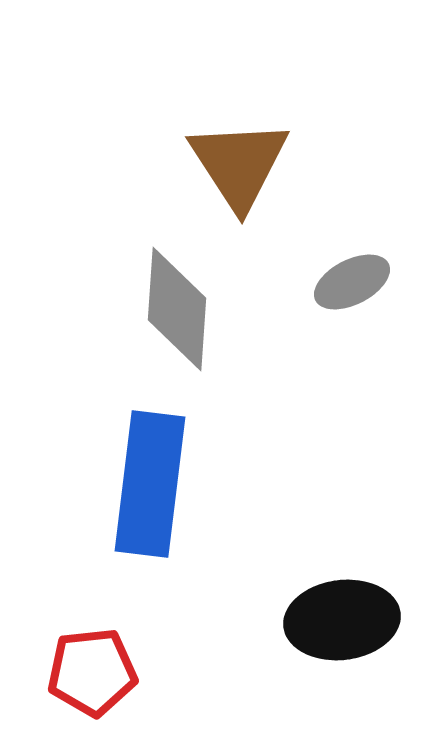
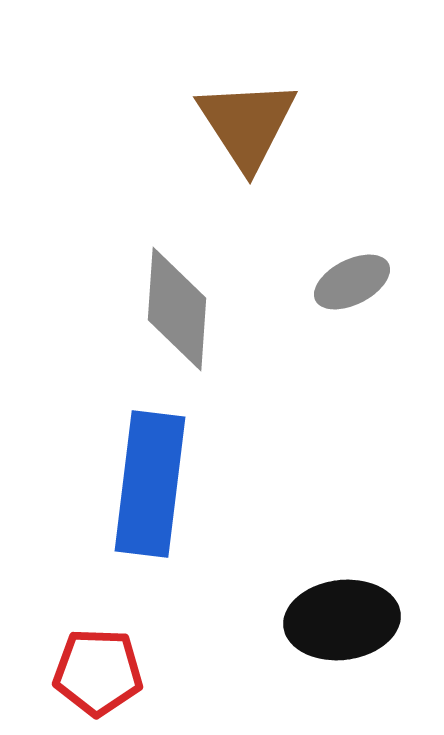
brown triangle: moved 8 px right, 40 px up
red pentagon: moved 6 px right; rotated 8 degrees clockwise
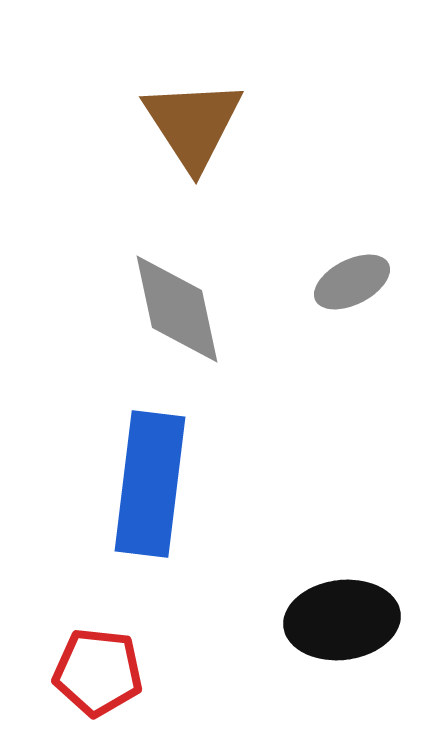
brown triangle: moved 54 px left
gray diamond: rotated 16 degrees counterclockwise
red pentagon: rotated 4 degrees clockwise
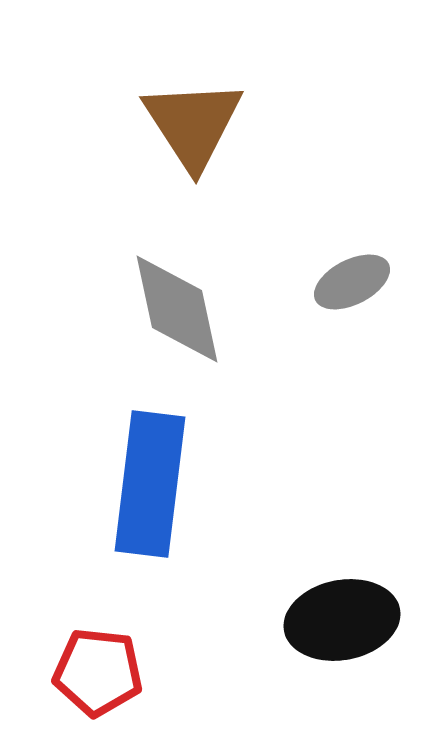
black ellipse: rotated 4 degrees counterclockwise
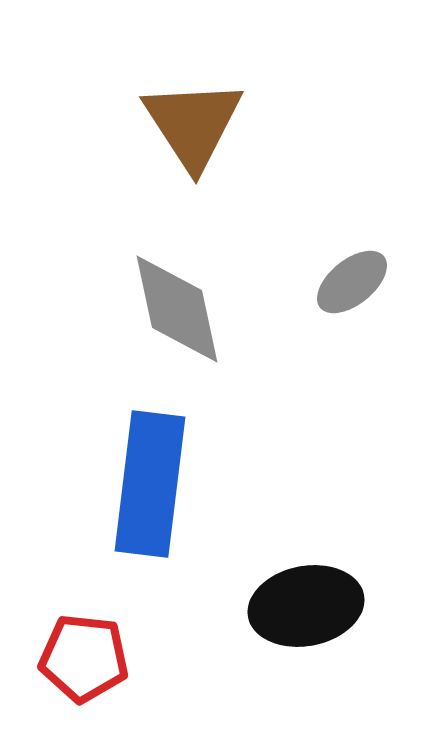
gray ellipse: rotated 12 degrees counterclockwise
black ellipse: moved 36 px left, 14 px up
red pentagon: moved 14 px left, 14 px up
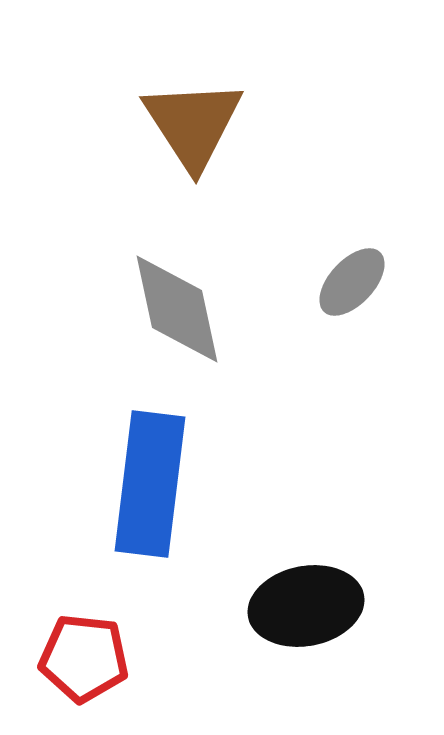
gray ellipse: rotated 8 degrees counterclockwise
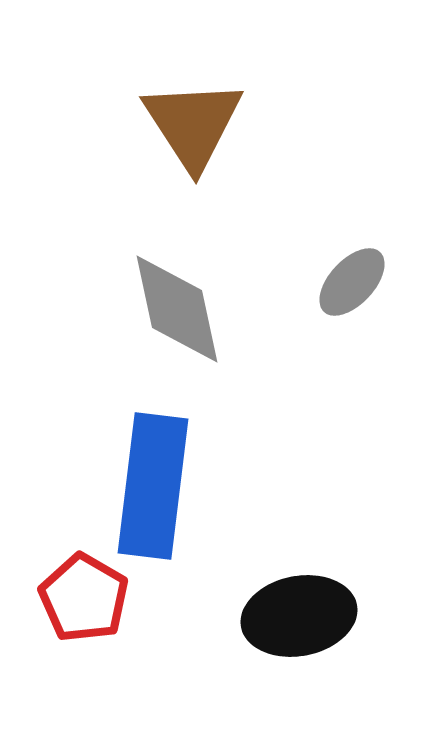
blue rectangle: moved 3 px right, 2 px down
black ellipse: moved 7 px left, 10 px down
red pentagon: moved 60 px up; rotated 24 degrees clockwise
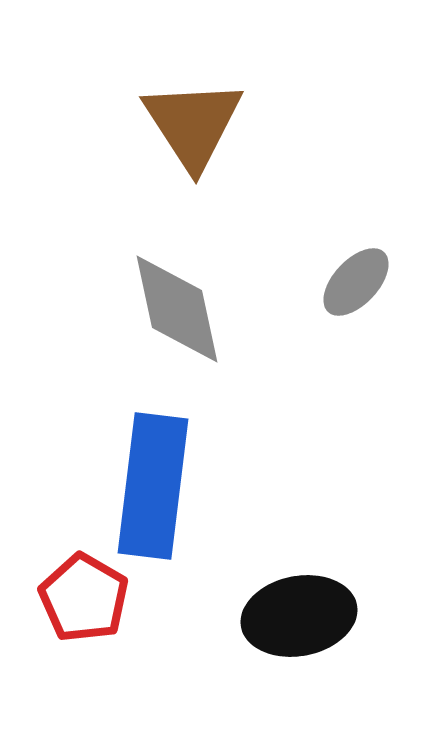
gray ellipse: moved 4 px right
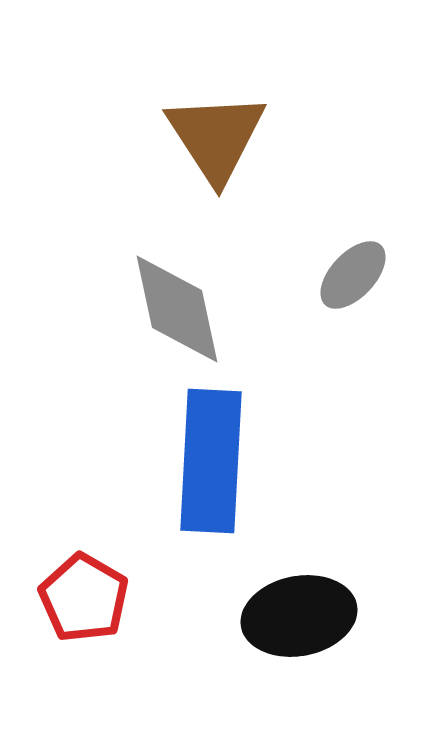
brown triangle: moved 23 px right, 13 px down
gray ellipse: moved 3 px left, 7 px up
blue rectangle: moved 58 px right, 25 px up; rotated 4 degrees counterclockwise
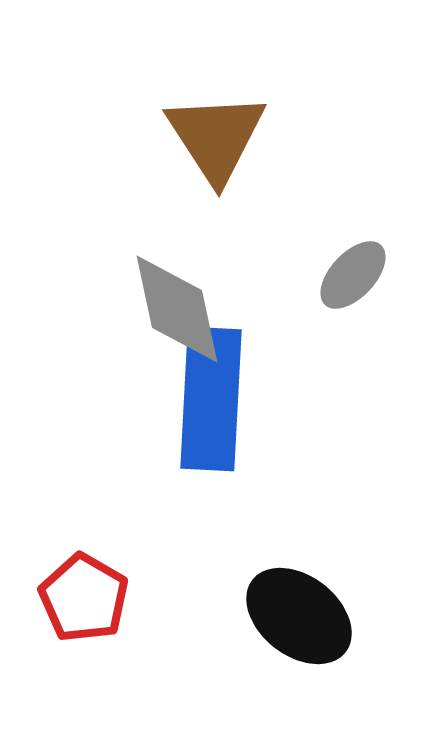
blue rectangle: moved 62 px up
black ellipse: rotated 49 degrees clockwise
